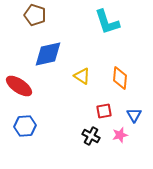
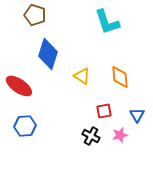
blue diamond: rotated 60 degrees counterclockwise
orange diamond: moved 1 px up; rotated 10 degrees counterclockwise
blue triangle: moved 3 px right
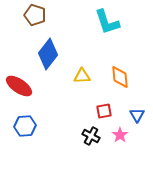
blue diamond: rotated 20 degrees clockwise
yellow triangle: rotated 36 degrees counterclockwise
pink star: rotated 21 degrees counterclockwise
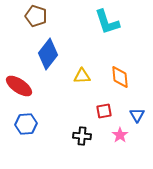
brown pentagon: moved 1 px right, 1 px down
blue hexagon: moved 1 px right, 2 px up
black cross: moved 9 px left; rotated 24 degrees counterclockwise
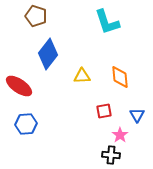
black cross: moved 29 px right, 19 px down
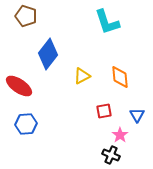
brown pentagon: moved 10 px left
yellow triangle: rotated 24 degrees counterclockwise
black cross: rotated 18 degrees clockwise
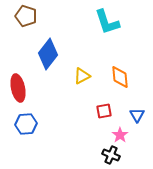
red ellipse: moved 1 px left, 2 px down; rotated 44 degrees clockwise
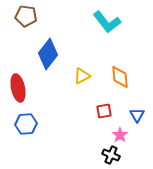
brown pentagon: rotated 10 degrees counterclockwise
cyan L-shape: rotated 20 degrees counterclockwise
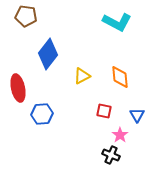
cyan L-shape: moved 10 px right; rotated 24 degrees counterclockwise
red square: rotated 21 degrees clockwise
blue hexagon: moved 16 px right, 10 px up
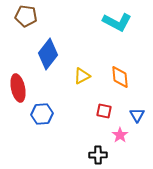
black cross: moved 13 px left; rotated 24 degrees counterclockwise
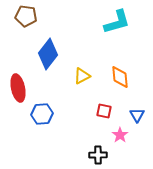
cyan L-shape: rotated 44 degrees counterclockwise
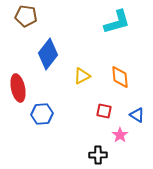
blue triangle: rotated 28 degrees counterclockwise
